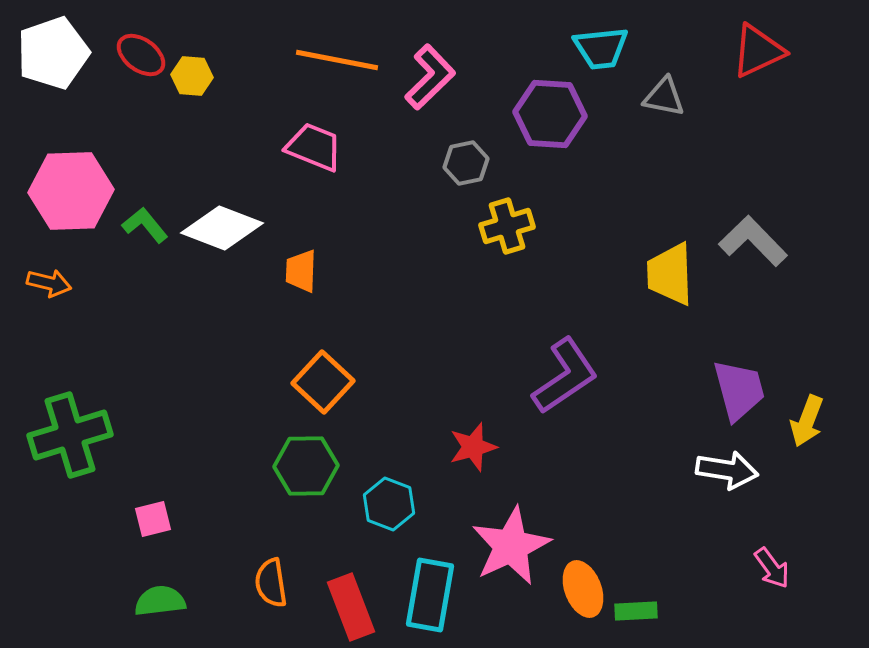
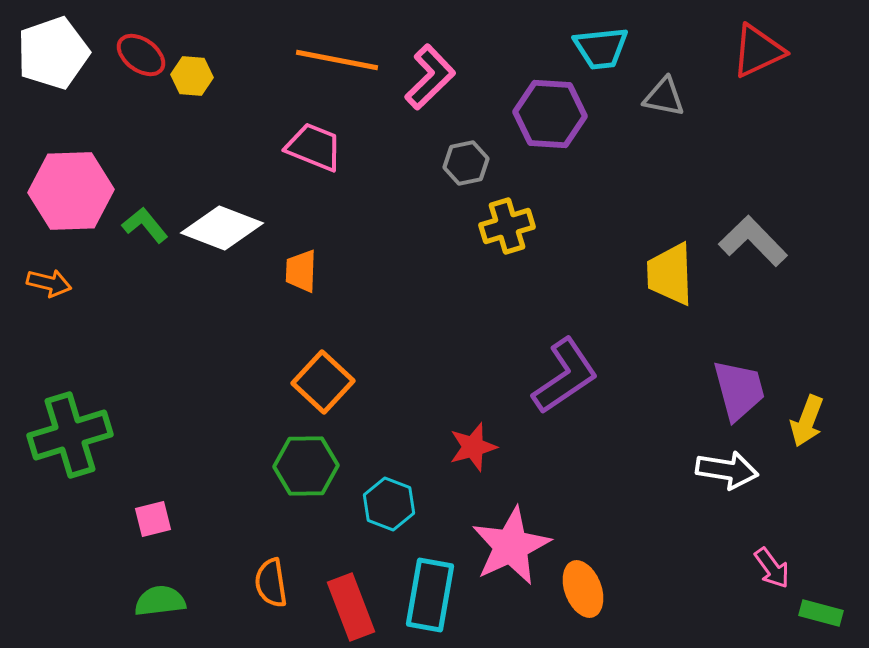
green rectangle: moved 185 px right, 2 px down; rotated 18 degrees clockwise
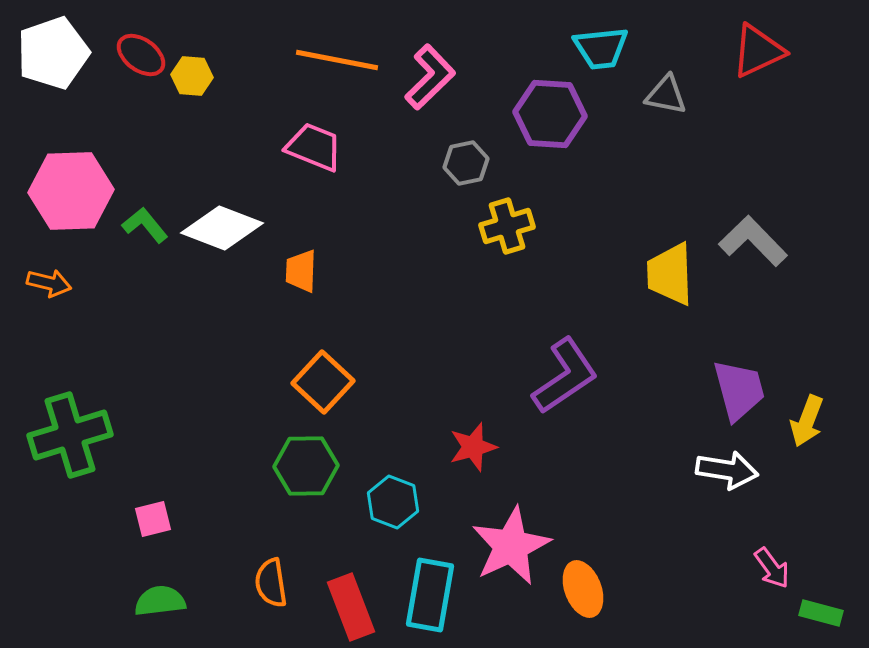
gray triangle: moved 2 px right, 2 px up
cyan hexagon: moved 4 px right, 2 px up
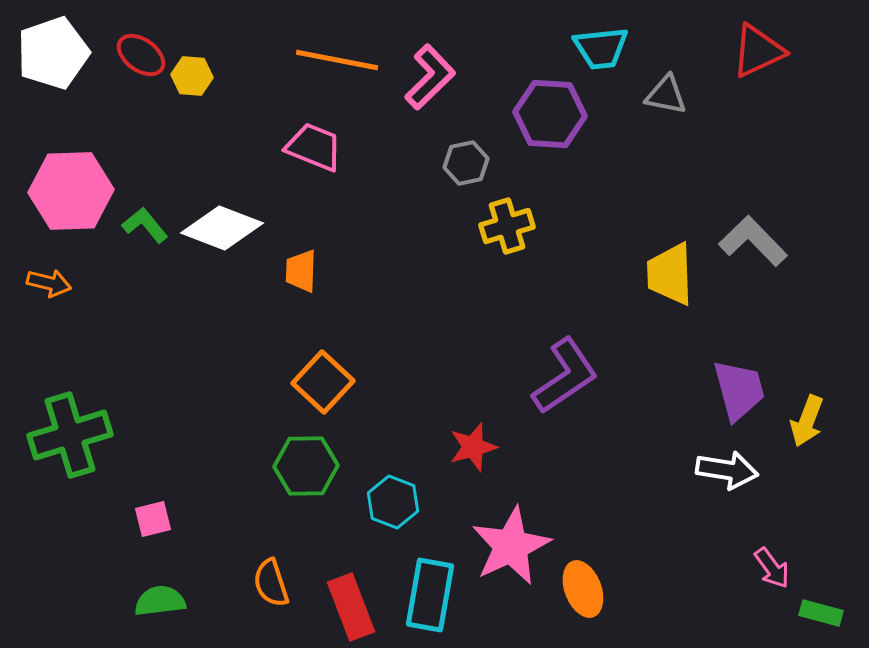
orange semicircle: rotated 9 degrees counterclockwise
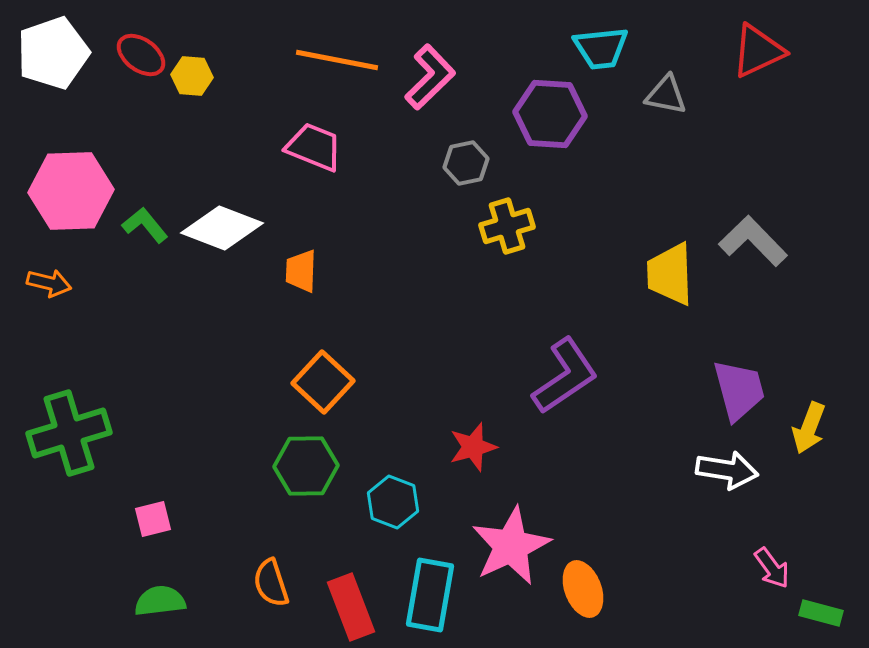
yellow arrow: moved 2 px right, 7 px down
green cross: moved 1 px left, 2 px up
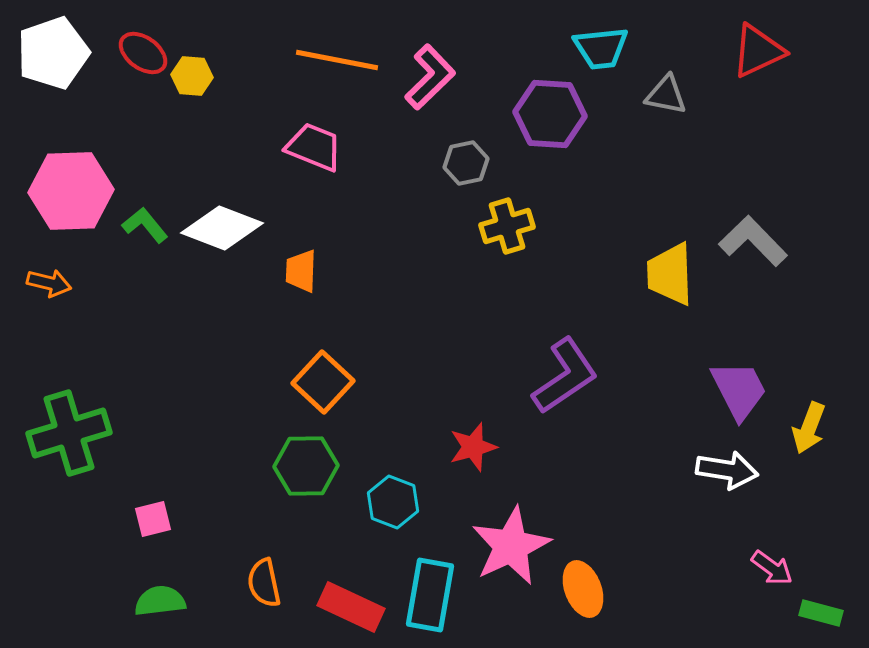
red ellipse: moved 2 px right, 2 px up
purple trapezoid: rotated 12 degrees counterclockwise
pink arrow: rotated 18 degrees counterclockwise
orange semicircle: moved 7 px left; rotated 6 degrees clockwise
red rectangle: rotated 44 degrees counterclockwise
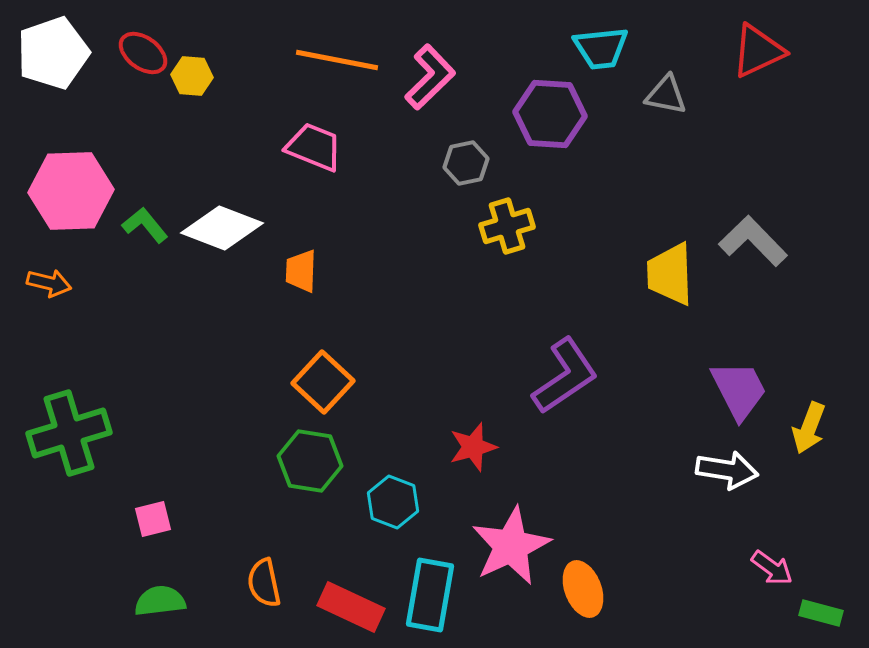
green hexagon: moved 4 px right, 5 px up; rotated 10 degrees clockwise
